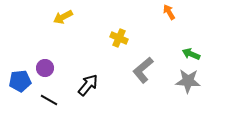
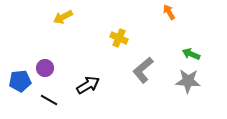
black arrow: rotated 20 degrees clockwise
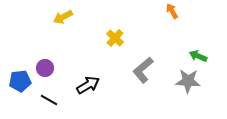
orange arrow: moved 3 px right, 1 px up
yellow cross: moved 4 px left; rotated 18 degrees clockwise
green arrow: moved 7 px right, 2 px down
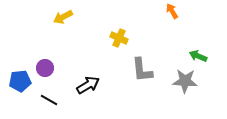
yellow cross: moved 4 px right; rotated 18 degrees counterclockwise
gray L-shape: moved 1 px left; rotated 56 degrees counterclockwise
gray star: moved 3 px left
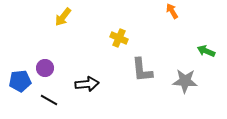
yellow arrow: rotated 24 degrees counterclockwise
green arrow: moved 8 px right, 5 px up
black arrow: moved 1 px left, 1 px up; rotated 25 degrees clockwise
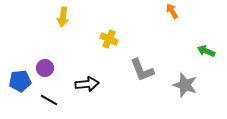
yellow arrow: rotated 30 degrees counterclockwise
yellow cross: moved 10 px left, 1 px down
gray L-shape: rotated 16 degrees counterclockwise
gray star: moved 4 px down; rotated 15 degrees clockwise
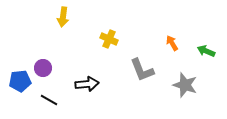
orange arrow: moved 32 px down
purple circle: moved 2 px left
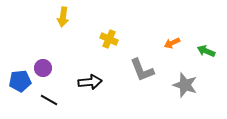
orange arrow: rotated 84 degrees counterclockwise
black arrow: moved 3 px right, 2 px up
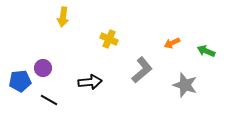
gray L-shape: rotated 108 degrees counterclockwise
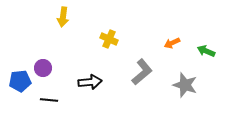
gray L-shape: moved 2 px down
black line: rotated 24 degrees counterclockwise
